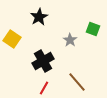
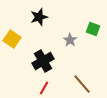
black star: rotated 12 degrees clockwise
brown line: moved 5 px right, 2 px down
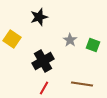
green square: moved 16 px down
brown line: rotated 40 degrees counterclockwise
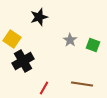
black cross: moved 20 px left
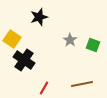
black cross: moved 1 px right, 1 px up; rotated 25 degrees counterclockwise
brown line: rotated 20 degrees counterclockwise
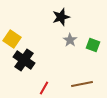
black star: moved 22 px right
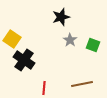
red line: rotated 24 degrees counterclockwise
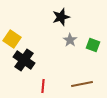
red line: moved 1 px left, 2 px up
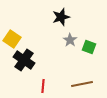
green square: moved 4 px left, 2 px down
